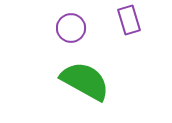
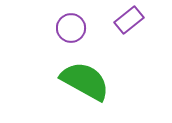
purple rectangle: rotated 68 degrees clockwise
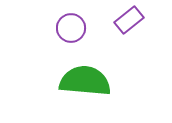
green semicircle: rotated 24 degrees counterclockwise
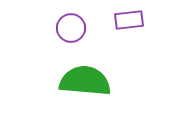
purple rectangle: rotated 32 degrees clockwise
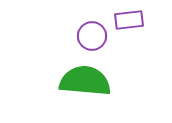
purple circle: moved 21 px right, 8 px down
